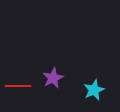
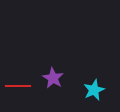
purple star: rotated 15 degrees counterclockwise
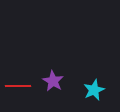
purple star: moved 3 px down
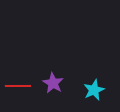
purple star: moved 2 px down
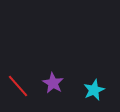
red line: rotated 50 degrees clockwise
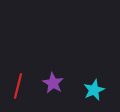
red line: rotated 55 degrees clockwise
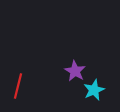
purple star: moved 22 px right, 12 px up
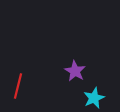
cyan star: moved 8 px down
